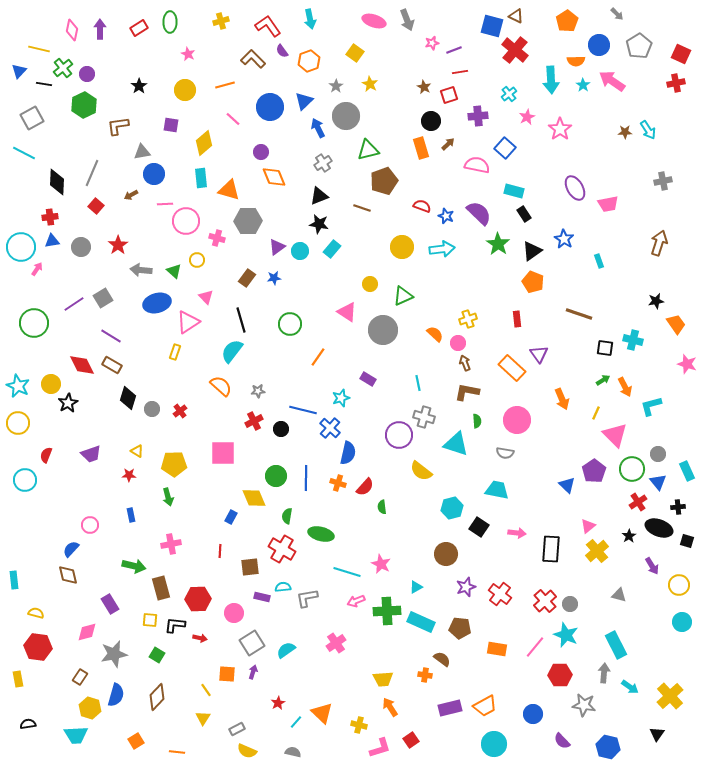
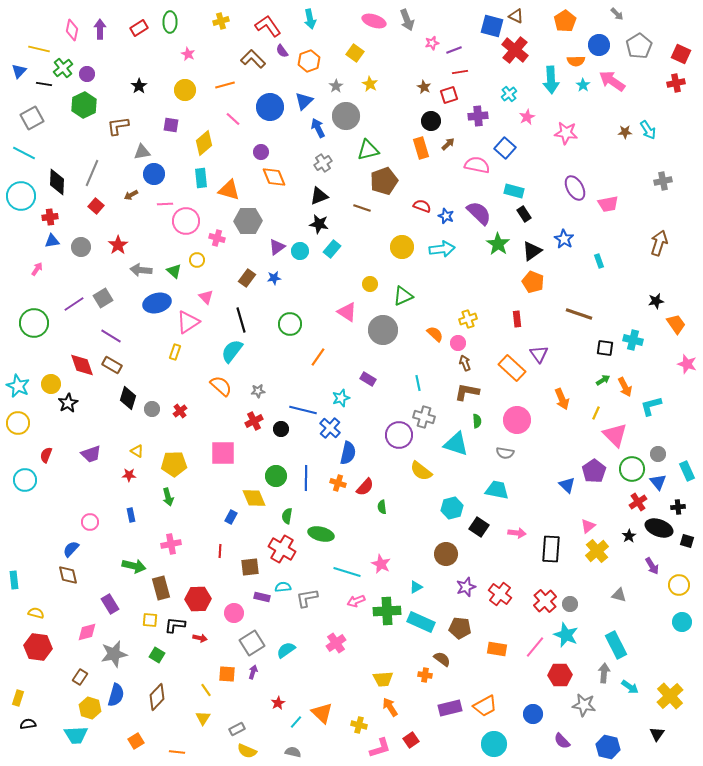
orange pentagon at (567, 21): moved 2 px left
pink star at (560, 129): moved 6 px right, 4 px down; rotated 30 degrees counterclockwise
cyan circle at (21, 247): moved 51 px up
red diamond at (82, 365): rotated 8 degrees clockwise
pink circle at (90, 525): moved 3 px up
yellow rectangle at (18, 679): moved 19 px down; rotated 28 degrees clockwise
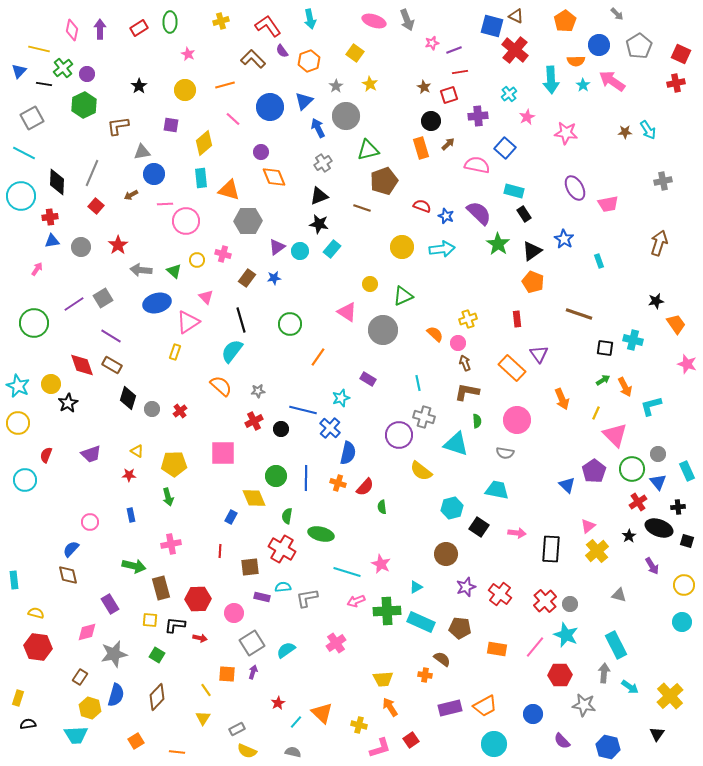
pink cross at (217, 238): moved 6 px right, 16 px down
yellow circle at (679, 585): moved 5 px right
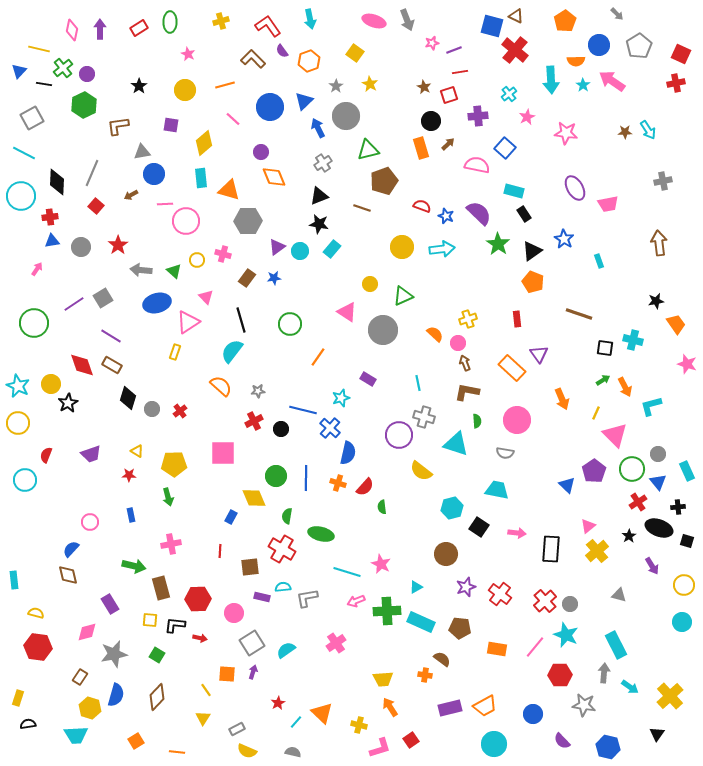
brown arrow at (659, 243): rotated 25 degrees counterclockwise
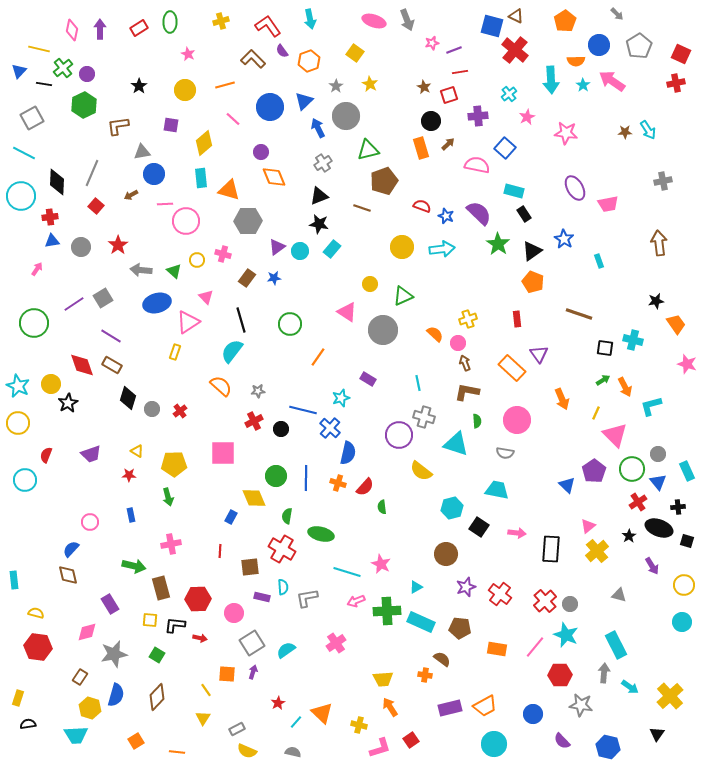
cyan semicircle at (283, 587): rotated 91 degrees clockwise
gray star at (584, 705): moved 3 px left
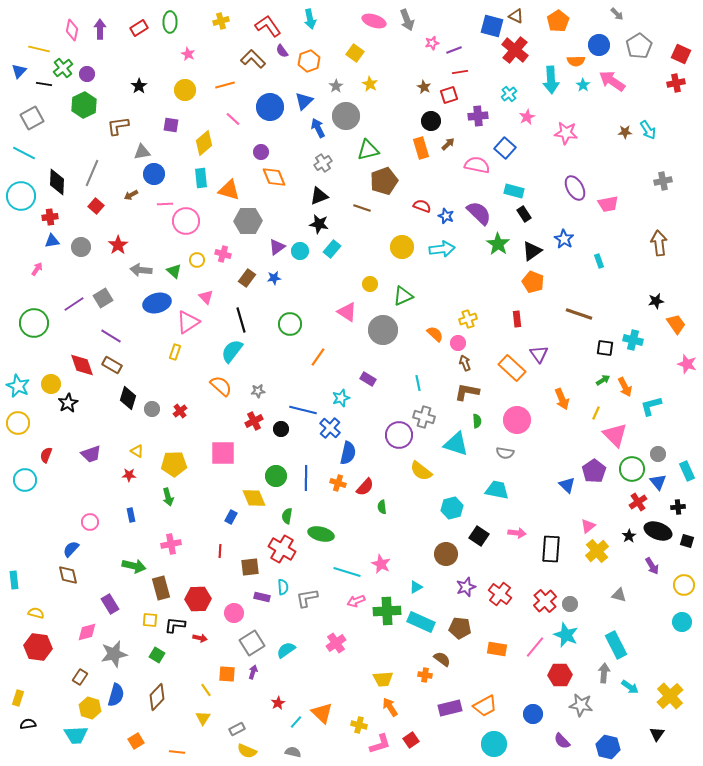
orange pentagon at (565, 21): moved 7 px left
black square at (479, 527): moved 9 px down
black ellipse at (659, 528): moved 1 px left, 3 px down
pink L-shape at (380, 748): moved 4 px up
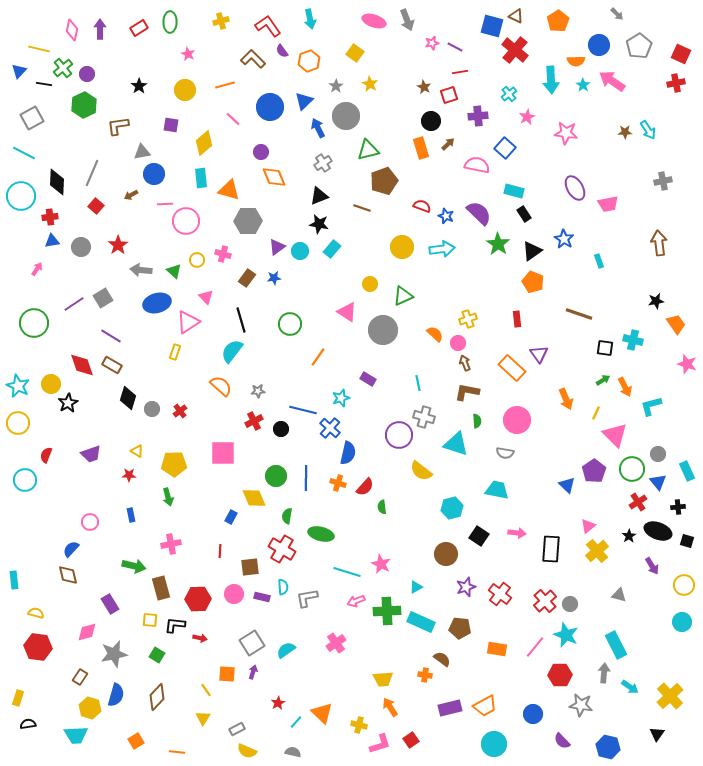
purple line at (454, 50): moved 1 px right, 3 px up; rotated 49 degrees clockwise
orange arrow at (562, 399): moved 4 px right
pink circle at (234, 613): moved 19 px up
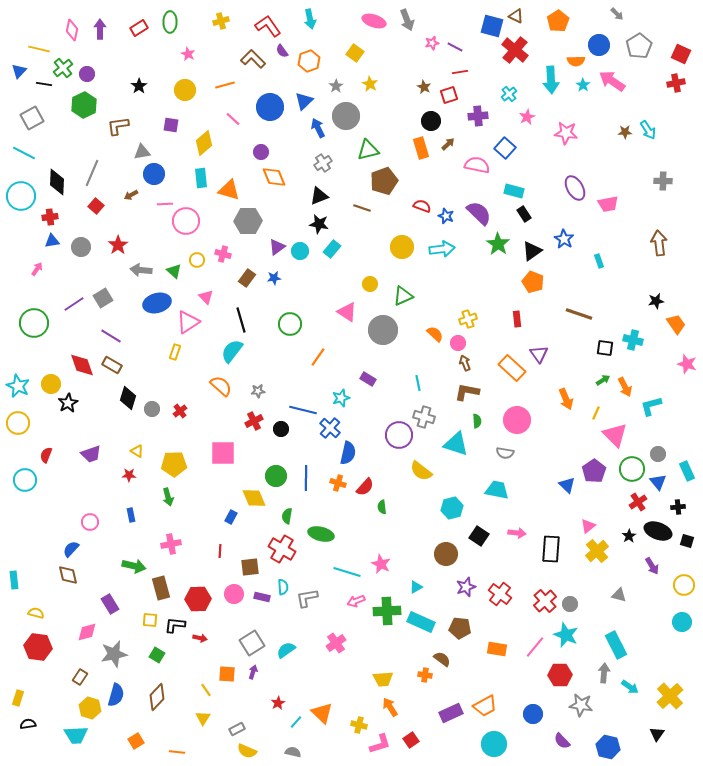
gray cross at (663, 181): rotated 12 degrees clockwise
purple rectangle at (450, 708): moved 1 px right, 5 px down; rotated 10 degrees counterclockwise
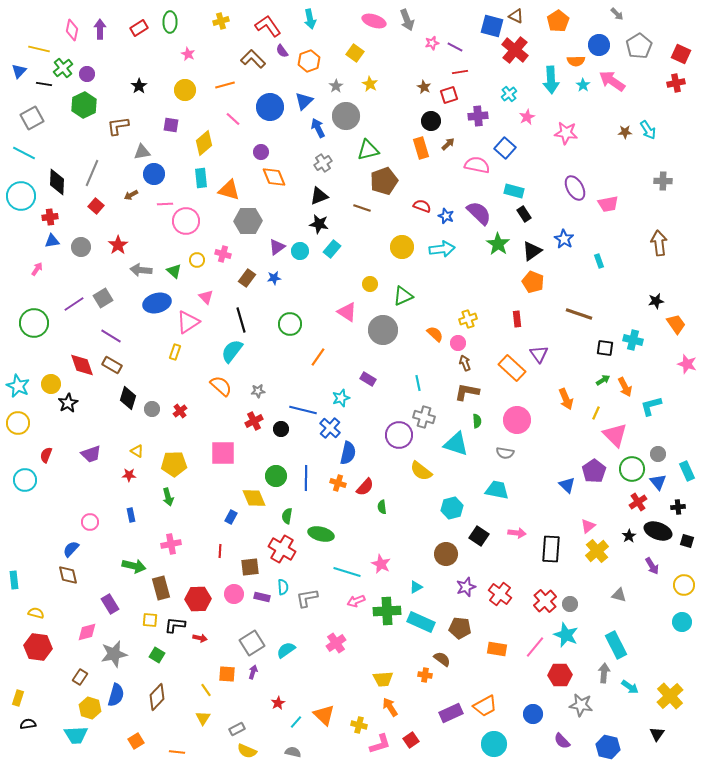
orange triangle at (322, 713): moved 2 px right, 2 px down
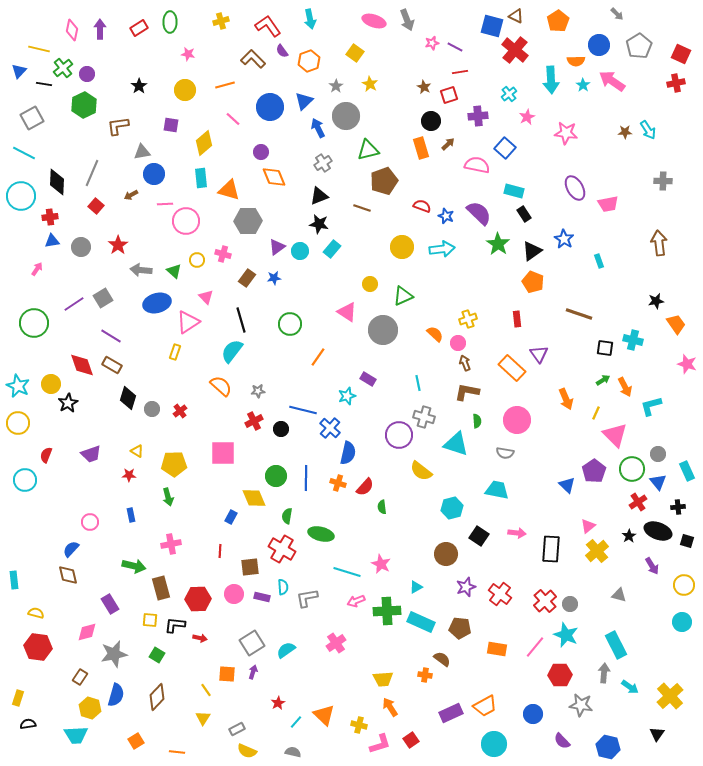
pink star at (188, 54): rotated 16 degrees counterclockwise
cyan star at (341, 398): moved 6 px right, 2 px up
